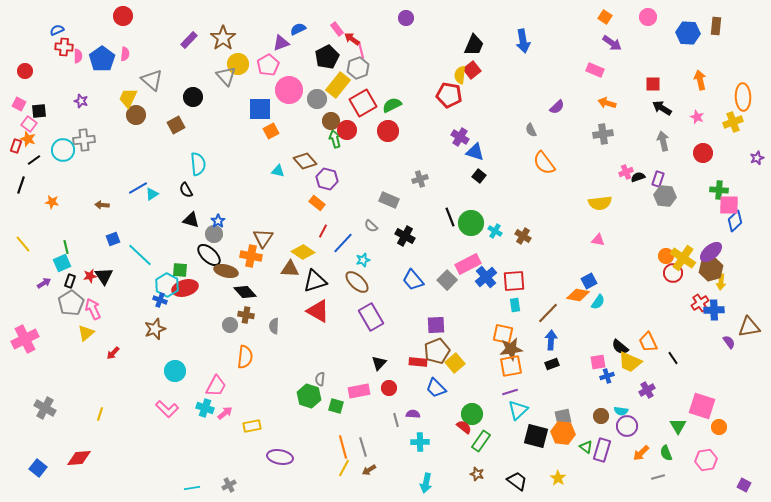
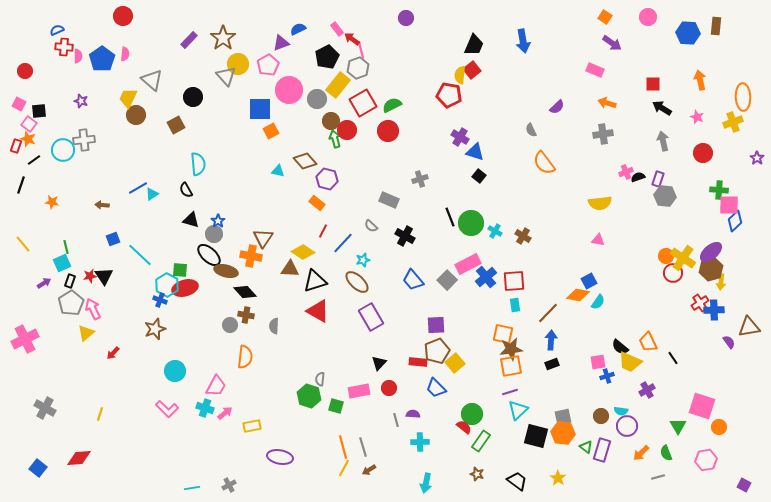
purple star at (757, 158): rotated 16 degrees counterclockwise
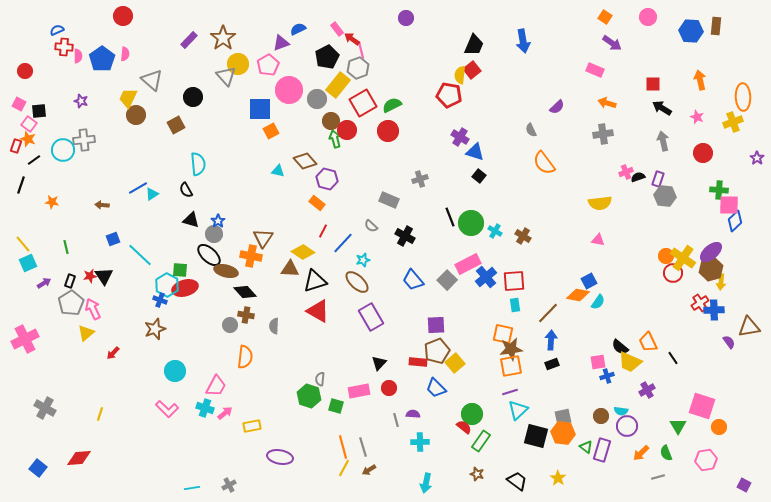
blue hexagon at (688, 33): moved 3 px right, 2 px up
cyan square at (62, 263): moved 34 px left
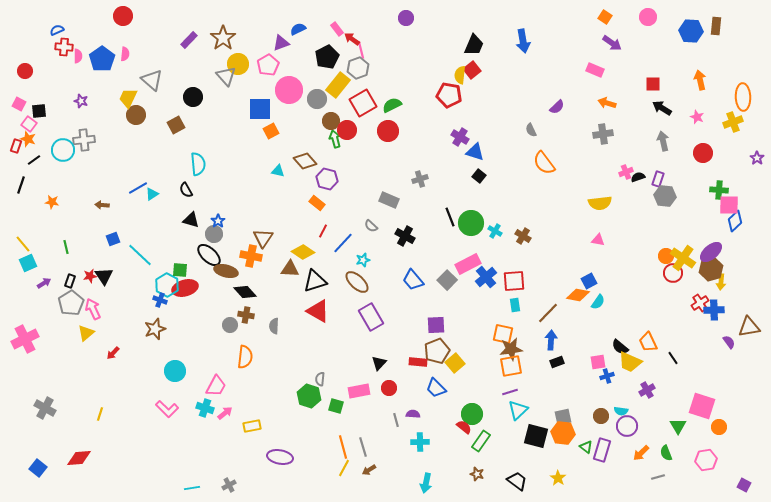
black rectangle at (552, 364): moved 5 px right, 2 px up
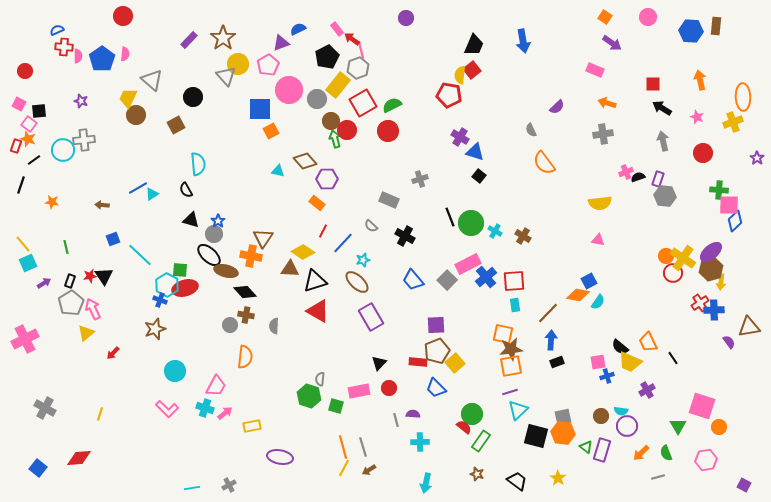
purple hexagon at (327, 179): rotated 15 degrees counterclockwise
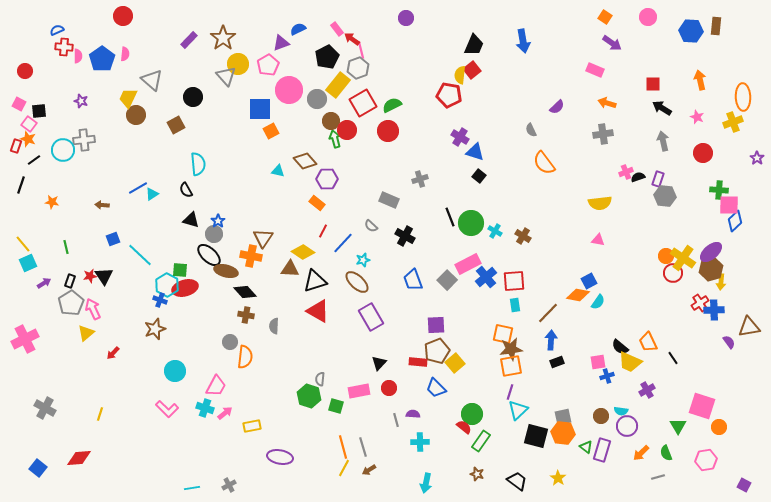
blue trapezoid at (413, 280): rotated 20 degrees clockwise
gray circle at (230, 325): moved 17 px down
purple line at (510, 392): rotated 56 degrees counterclockwise
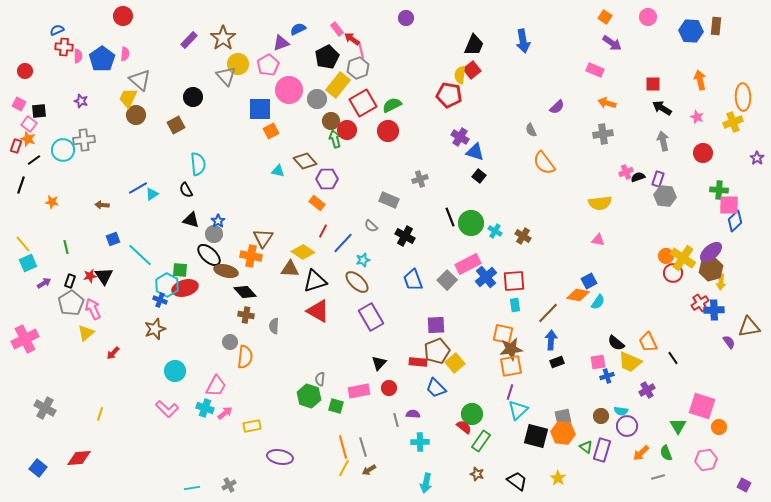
gray triangle at (152, 80): moved 12 px left
black semicircle at (620, 347): moved 4 px left, 4 px up
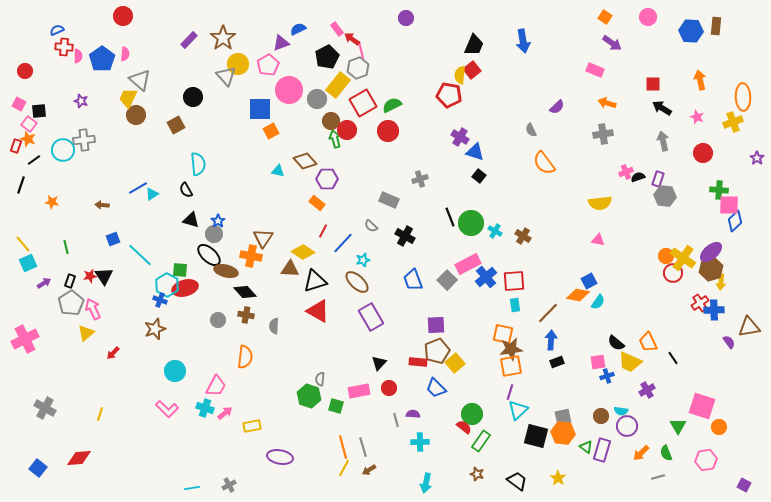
gray circle at (230, 342): moved 12 px left, 22 px up
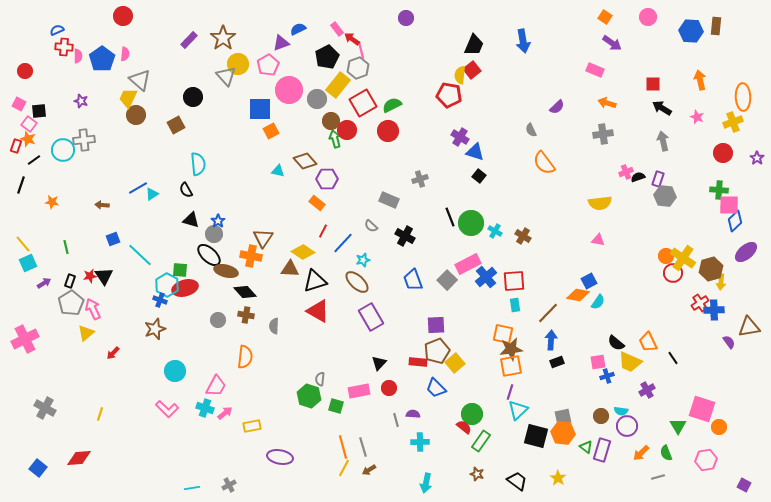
red circle at (703, 153): moved 20 px right
purple ellipse at (711, 252): moved 35 px right
pink square at (702, 406): moved 3 px down
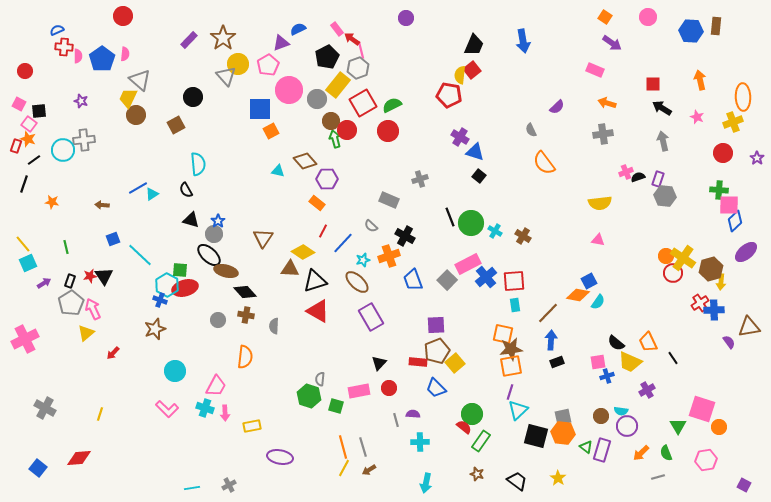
black line at (21, 185): moved 3 px right, 1 px up
orange cross at (251, 256): moved 138 px right; rotated 30 degrees counterclockwise
pink arrow at (225, 413): rotated 126 degrees clockwise
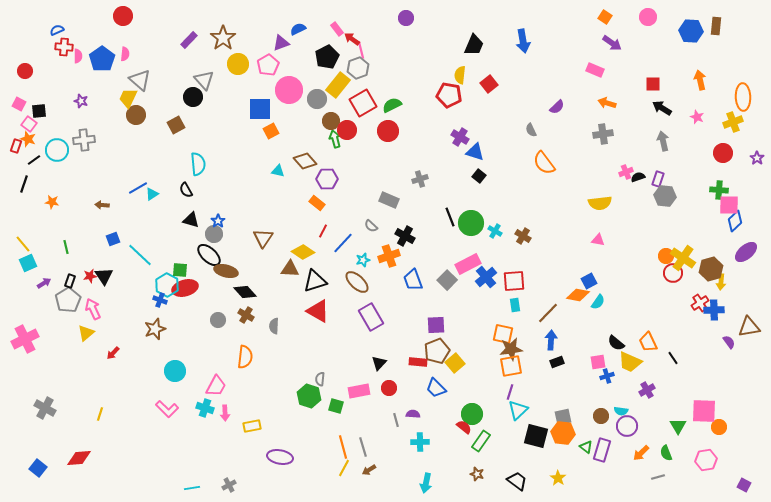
red square at (472, 70): moved 17 px right, 14 px down
gray triangle at (226, 76): moved 22 px left, 4 px down
cyan circle at (63, 150): moved 6 px left
gray pentagon at (71, 303): moved 3 px left, 3 px up
brown cross at (246, 315): rotated 21 degrees clockwise
pink square at (702, 409): moved 2 px right, 2 px down; rotated 16 degrees counterclockwise
